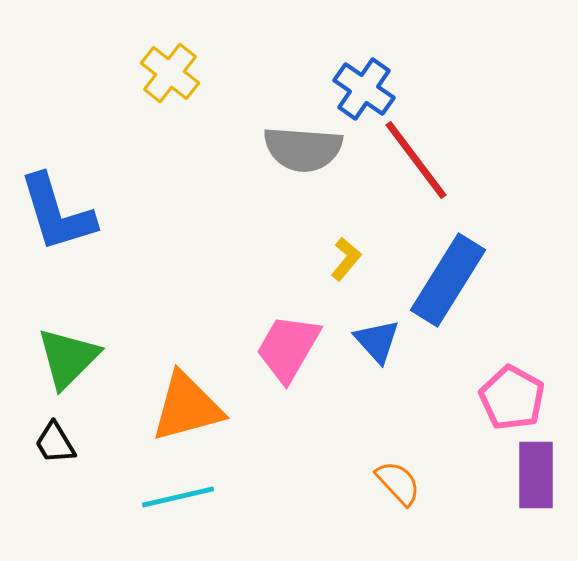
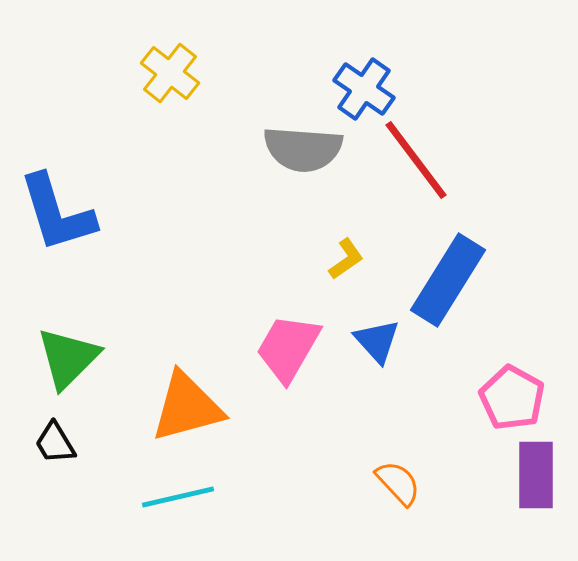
yellow L-shape: rotated 15 degrees clockwise
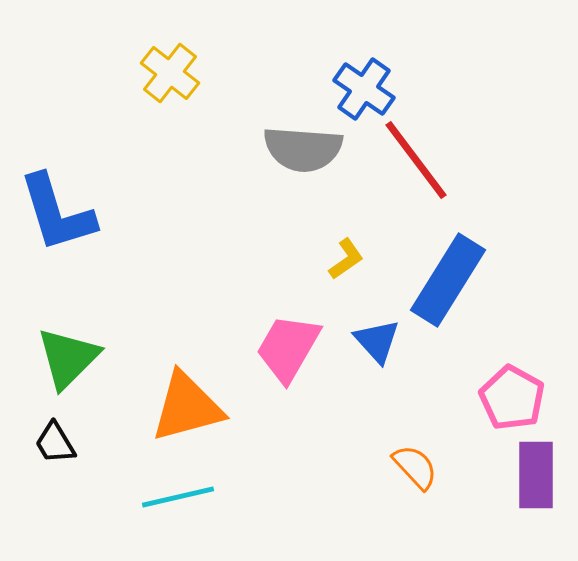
orange semicircle: moved 17 px right, 16 px up
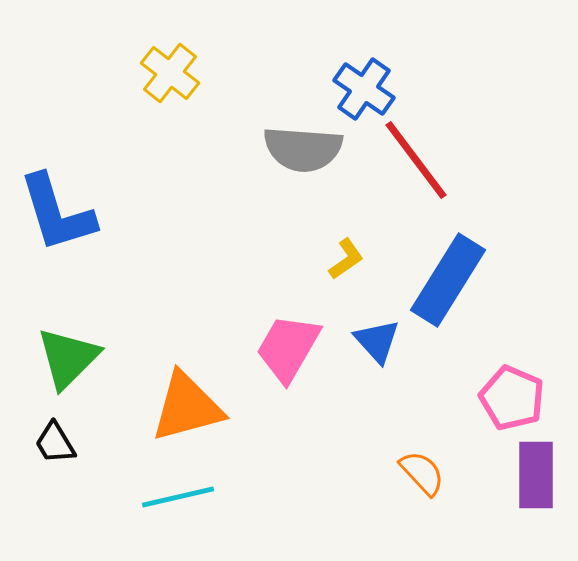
pink pentagon: rotated 6 degrees counterclockwise
orange semicircle: moved 7 px right, 6 px down
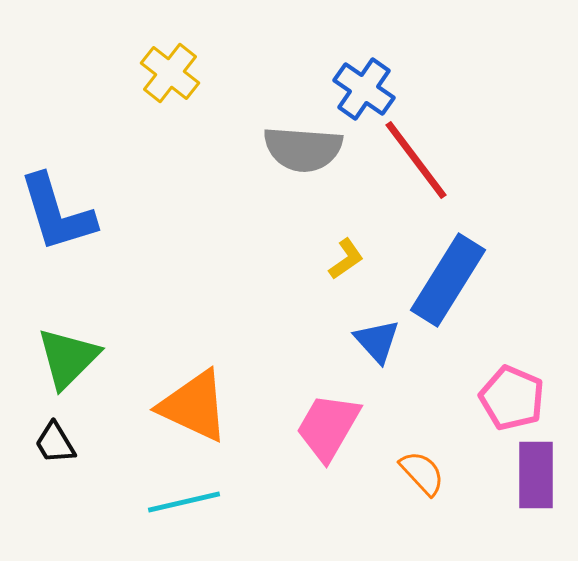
pink trapezoid: moved 40 px right, 79 px down
orange triangle: moved 7 px right, 1 px up; rotated 40 degrees clockwise
cyan line: moved 6 px right, 5 px down
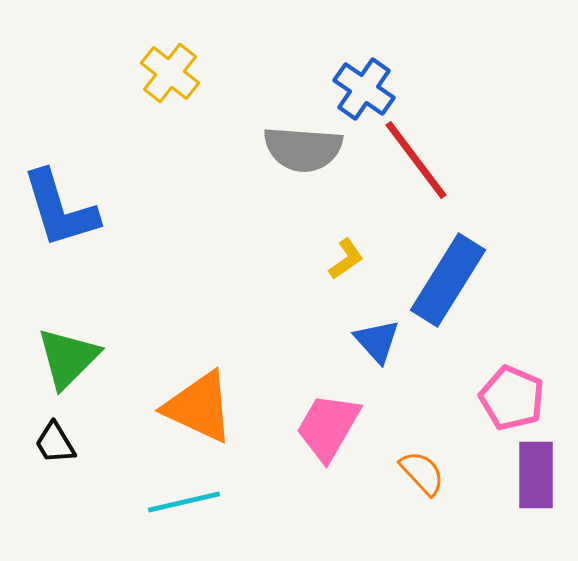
blue L-shape: moved 3 px right, 4 px up
orange triangle: moved 5 px right, 1 px down
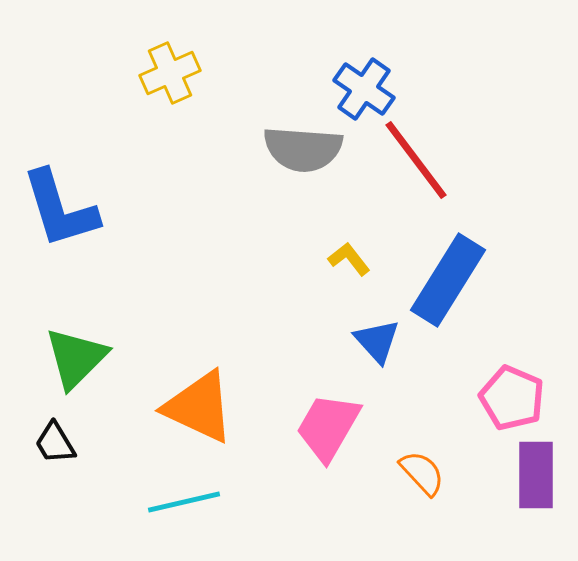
yellow cross: rotated 28 degrees clockwise
yellow L-shape: moved 3 px right; rotated 93 degrees counterclockwise
green triangle: moved 8 px right
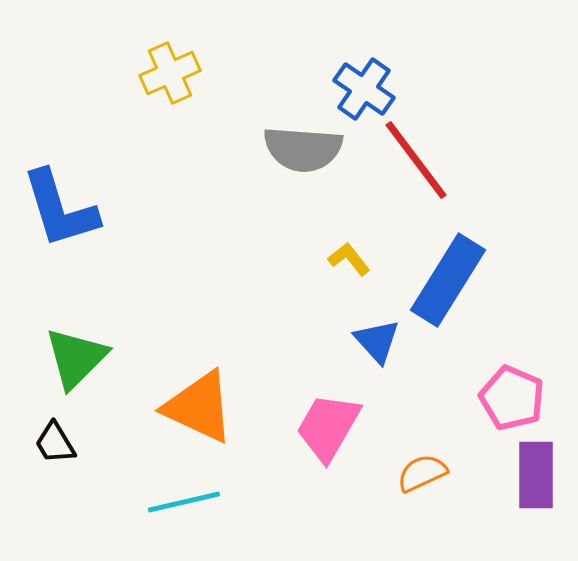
orange semicircle: rotated 72 degrees counterclockwise
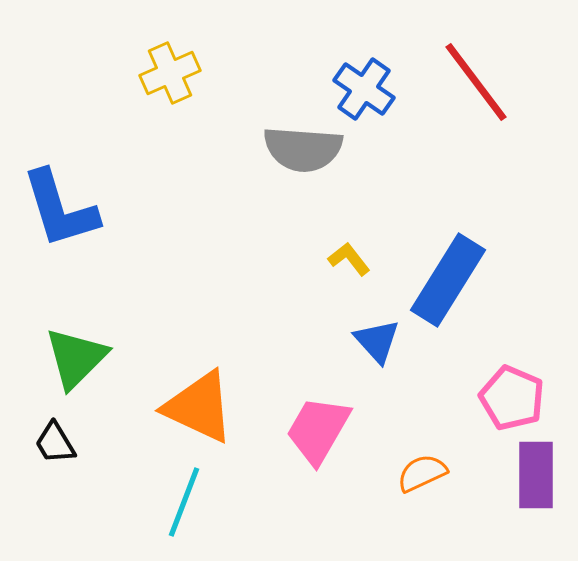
red line: moved 60 px right, 78 px up
pink trapezoid: moved 10 px left, 3 px down
cyan line: rotated 56 degrees counterclockwise
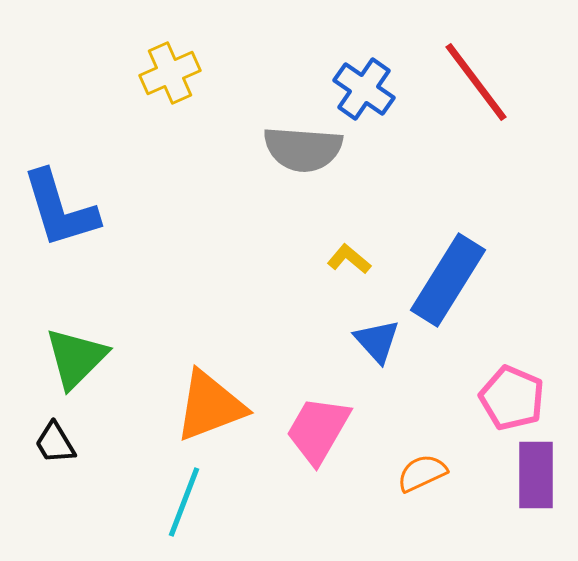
yellow L-shape: rotated 12 degrees counterclockwise
orange triangle: moved 11 px right, 1 px up; rotated 46 degrees counterclockwise
